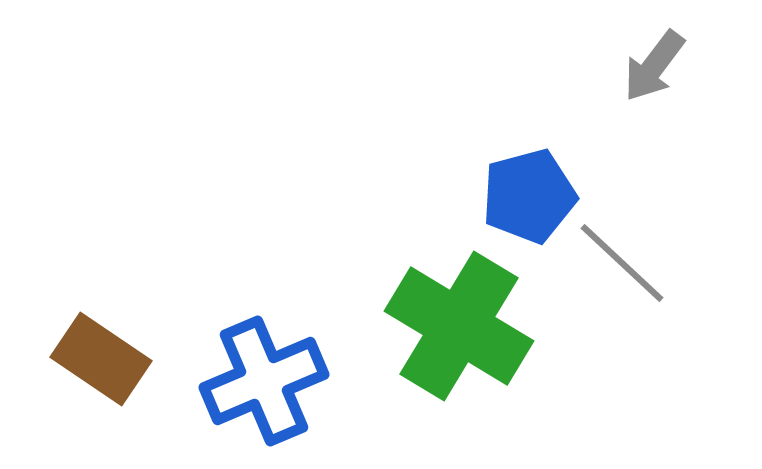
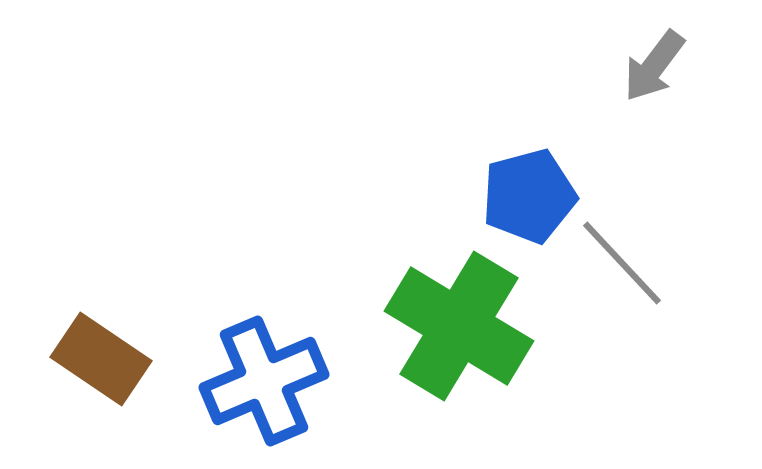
gray line: rotated 4 degrees clockwise
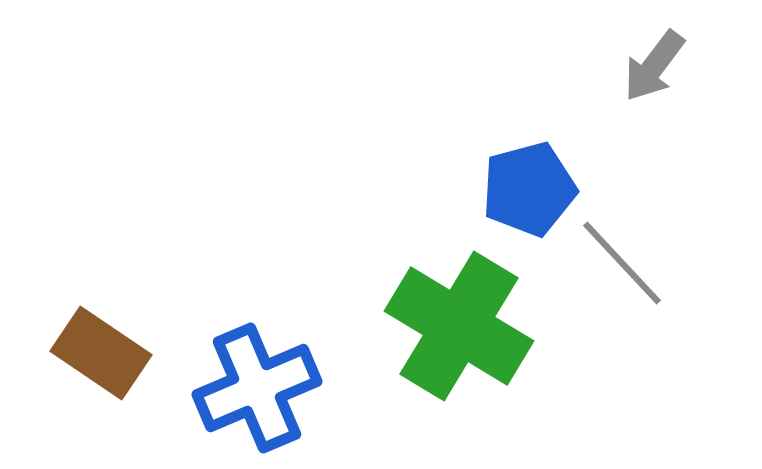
blue pentagon: moved 7 px up
brown rectangle: moved 6 px up
blue cross: moved 7 px left, 7 px down
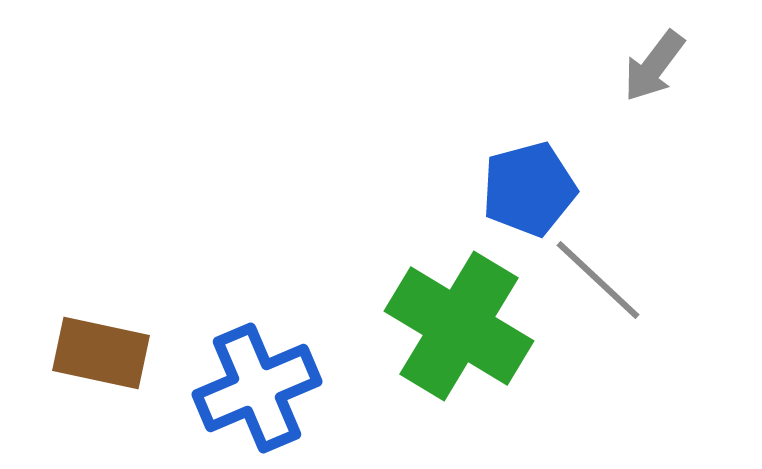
gray line: moved 24 px left, 17 px down; rotated 4 degrees counterclockwise
brown rectangle: rotated 22 degrees counterclockwise
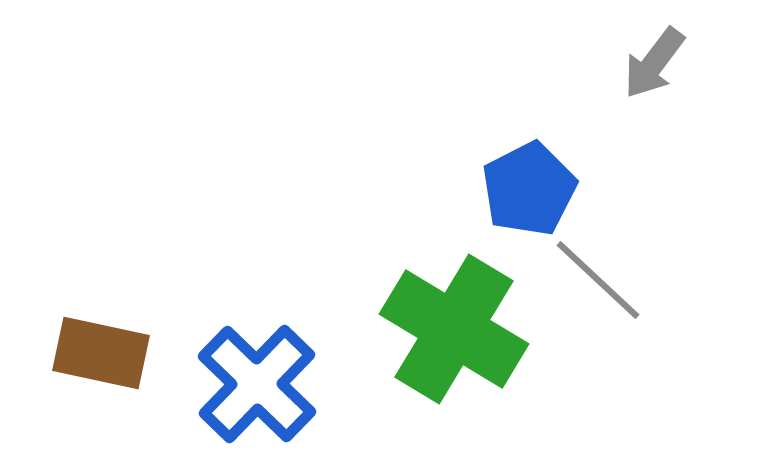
gray arrow: moved 3 px up
blue pentagon: rotated 12 degrees counterclockwise
green cross: moved 5 px left, 3 px down
blue cross: moved 4 px up; rotated 23 degrees counterclockwise
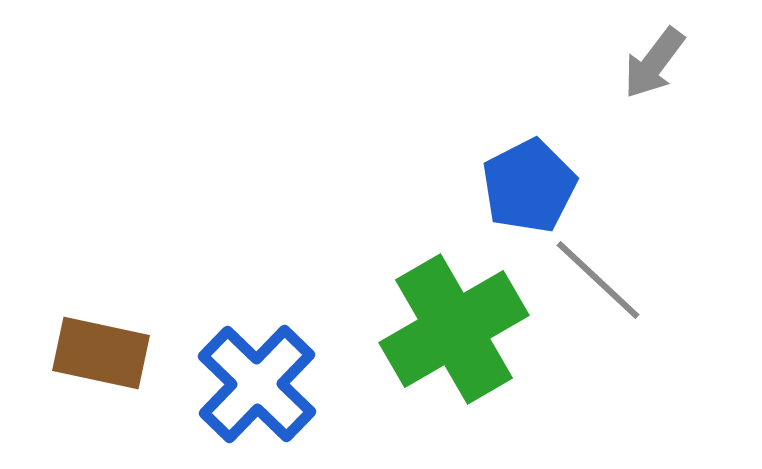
blue pentagon: moved 3 px up
green cross: rotated 29 degrees clockwise
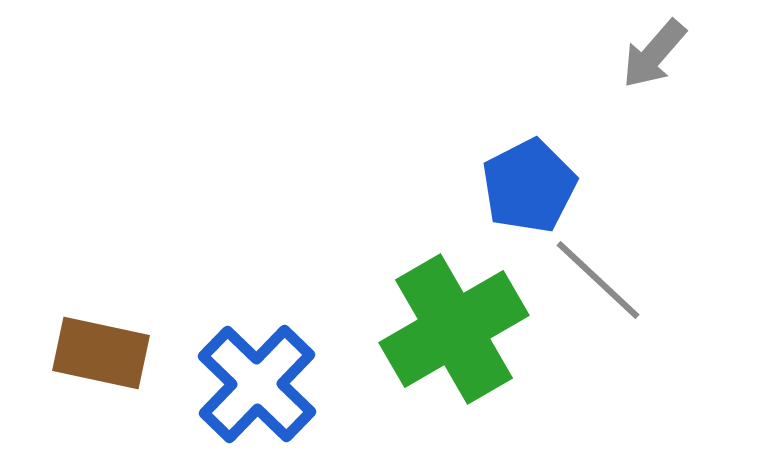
gray arrow: moved 9 px up; rotated 4 degrees clockwise
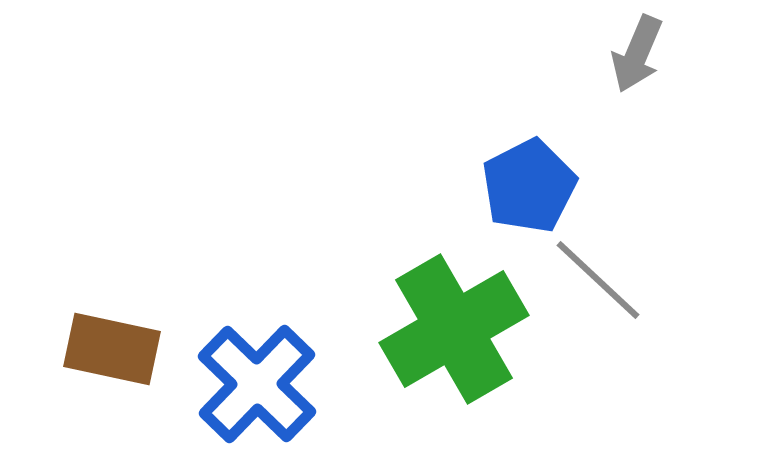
gray arrow: moved 17 px left; rotated 18 degrees counterclockwise
brown rectangle: moved 11 px right, 4 px up
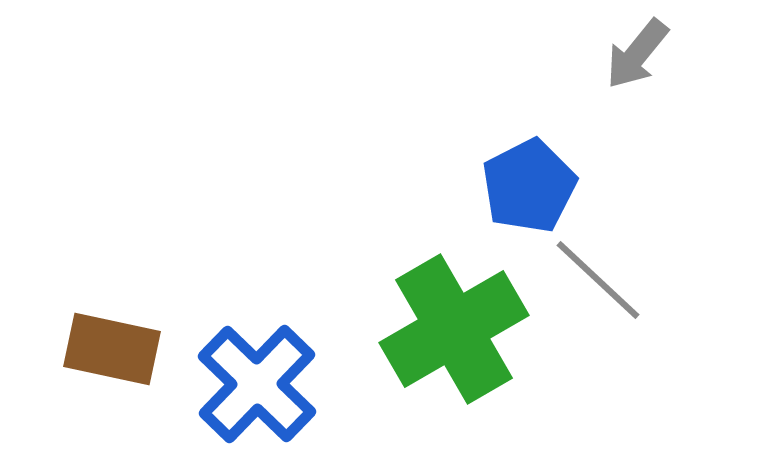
gray arrow: rotated 16 degrees clockwise
